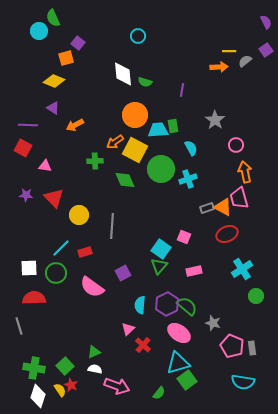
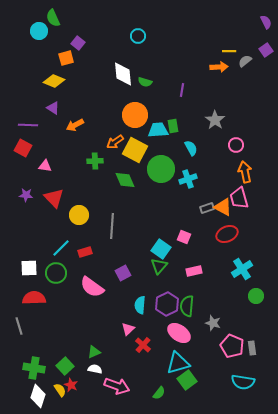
green semicircle at (187, 306): rotated 125 degrees counterclockwise
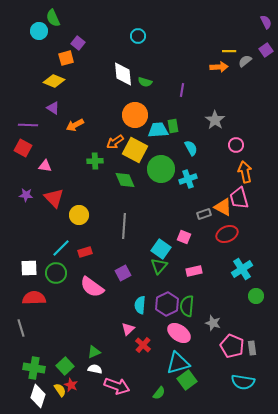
gray rectangle at (207, 208): moved 3 px left, 6 px down
gray line at (112, 226): moved 12 px right
gray line at (19, 326): moved 2 px right, 2 px down
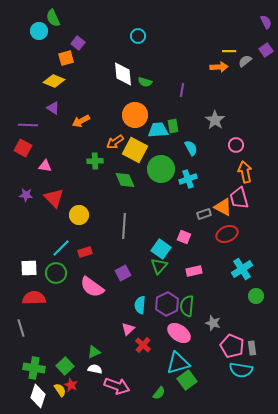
orange arrow at (75, 125): moved 6 px right, 4 px up
cyan semicircle at (243, 382): moved 2 px left, 12 px up
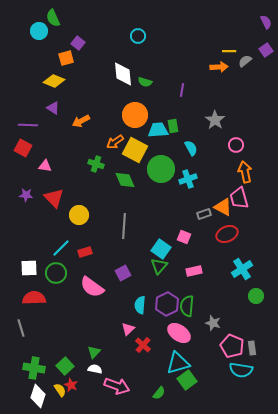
green cross at (95, 161): moved 1 px right, 3 px down; rotated 21 degrees clockwise
green triangle at (94, 352): rotated 24 degrees counterclockwise
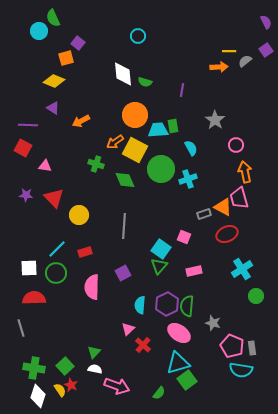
cyan line at (61, 248): moved 4 px left, 1 px down
pink semicircle at (92, 287): rotated 55 degrees clockwise
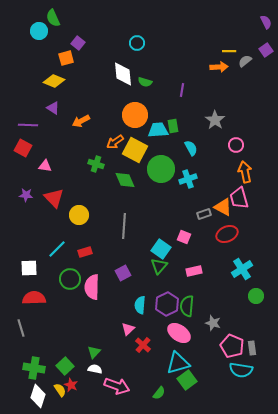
cyan circle at (138, 36): moved 1 px left, 7 px down
green circle at (56, 273): moved 14 px right, 6 px down
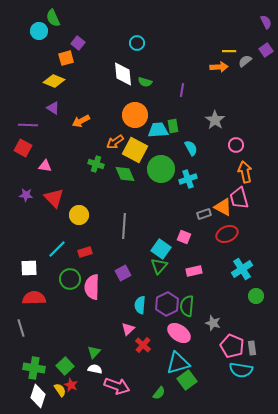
green diamond at (125, 180): moved 6 px up
